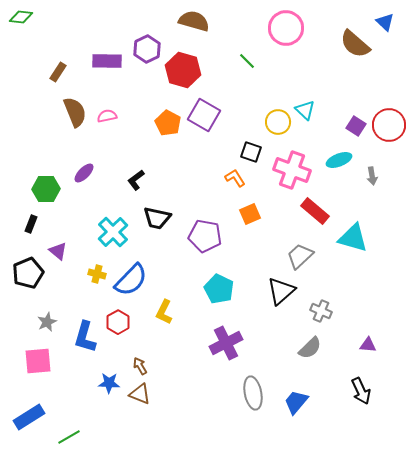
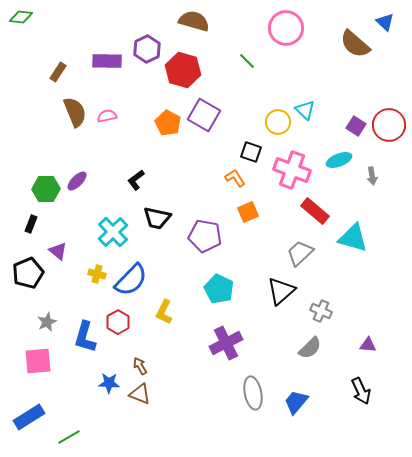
purple ellipse at (84, 173): moved 7 px left, 8 px down
orange square at (250, 214): moved 2 px left, 2 px up
gray trapezoid at (300, 256): moved 3 px up
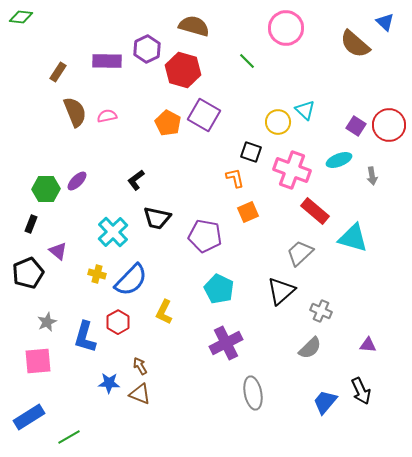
brown semicircle at (194, 21): moved 5 px down
orange L-shape at (235, 178): rotated 20 degrees clockwise
blue trapezoid at (296, 402): moved 29 px right
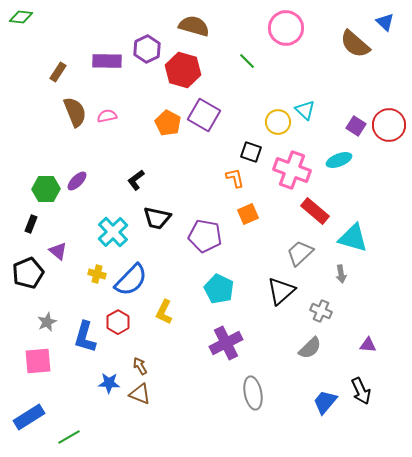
gray arrow at (372, 176): moved 31 px left, 98 px down
orange square at (248, 212): moved 2 px down
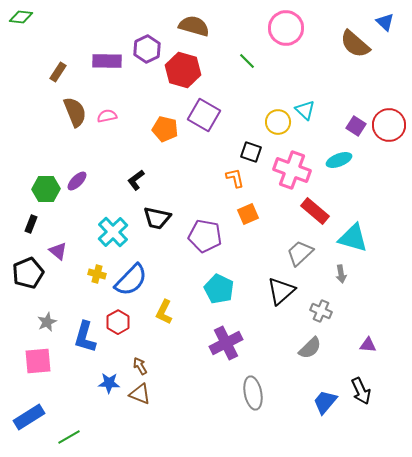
orange pentagon at (168, 123): moved 3 px left, 6 px down; rotated 15 degrees counterclockwise
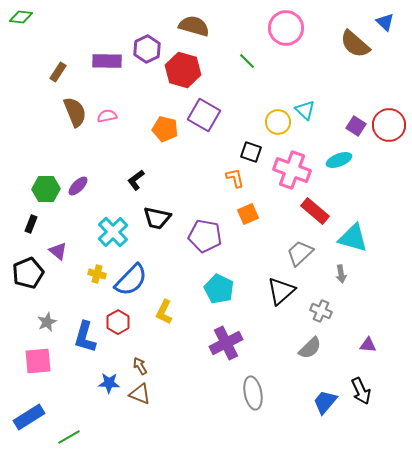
purple ellipse at (77, 181): moved 1 px right, 5 px down
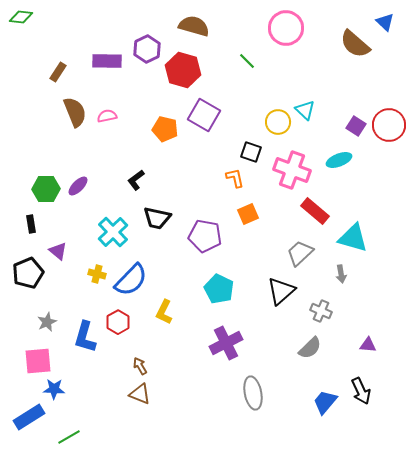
black rectangle at (31, 224): rotated 30 degrees counterclockwise
blue star at (109, 383): moved 55 px left, 6 px down
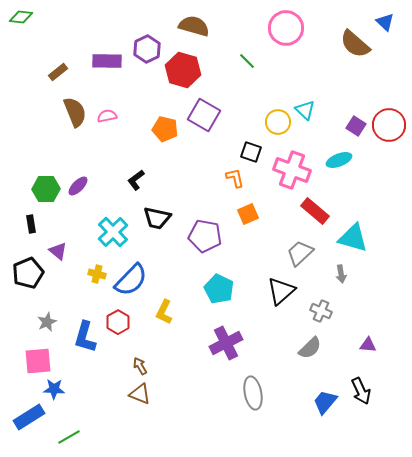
brown rectangle at (58, 72): rotated 18 degrees clockwise
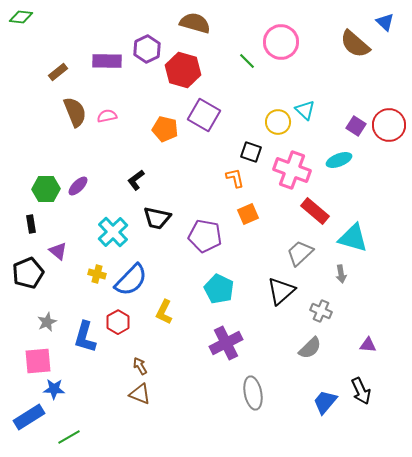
brown semicircle at (194, 26): moved 1 px right, 3 px up
pink circle at (286, 28): moved 5 px left, 14 px down
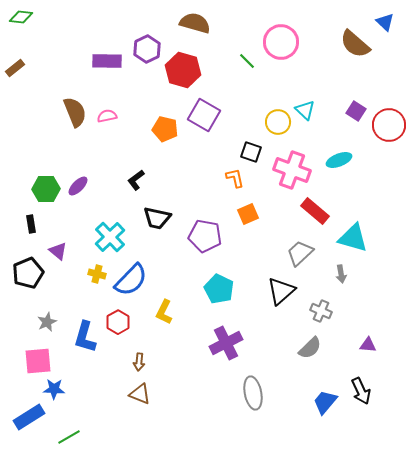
brown rectangle at (58, 72): moved 43 px left, 4 px up
purple square at (356, 126): moved 15 px up
cyan cross at (113, 232): moved 3 px left, 5 px down
brown arrow at (140, 366): moved 1 px left, 4 px up; rotated 144 degrees counterclockwise
